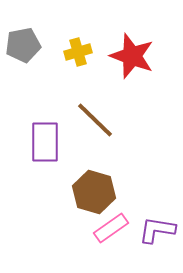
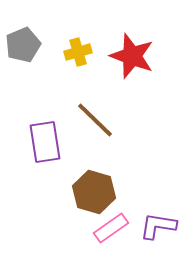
gray pentagon: rotated 12 degrees counterclockwise
purple rectangle: rotated 9 degrees counterclockwise
purple L-shape: moved 1 px right, 4 px up
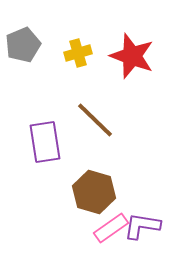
yellow cross: moved 1 px down
purple L-shape: moved 16 px left
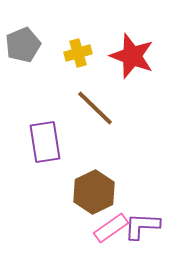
brown line: moved 12 px up
brown hexagon: rotated 18 degrees clockwise
purple L-shape: rotated 6 degrees counterclockwise
